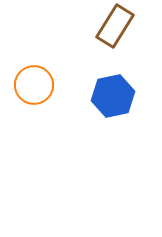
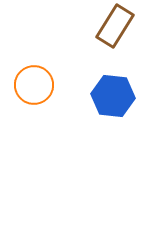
blue hexagon: rotated 18 degrees clockwise
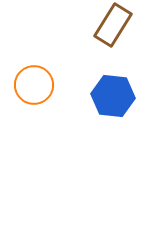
brown rectangle: moved 2 px left, 1 px up
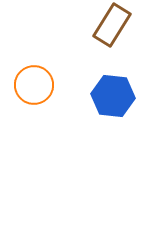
brown rectangle: moved 1 px left
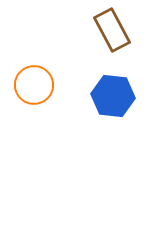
brown rectangle: moved 5 px down; rotated 60 degrees counterclockwise
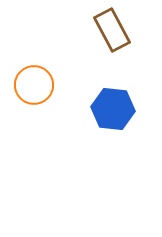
blue hexagon: moved 13 px down
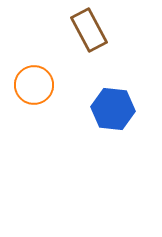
brown rectangle: moved 23 px left
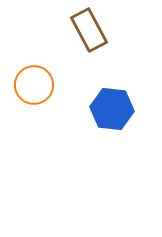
blue hexagon: moved 1 px left
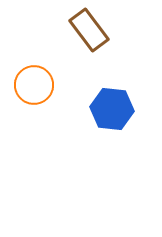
brown rectangle: rotated 9 degrees counterclockwise
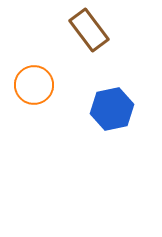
blue hexagon: rotated 18 degrees counterclockwise
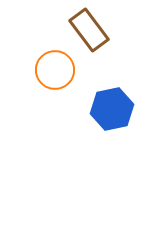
orange circle: moved 21 px right, 15 px up
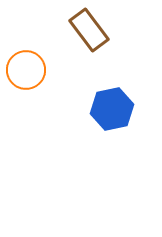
orange circle: moved 29 px left
